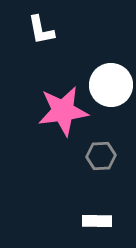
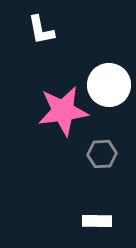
white circle: moved 2 px left
gray hexagon: moved 1 px right, 2 px up
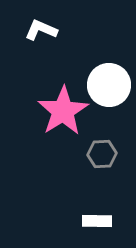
white L-shape: rotated 124 degrees clockwise
pink star: rotated 24 degrees counterclockwise
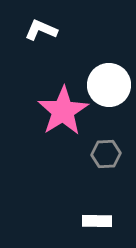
gray hexagon: moved 4 px right
